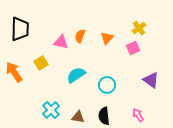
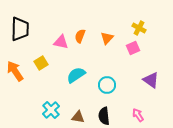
yellow cross: rotated 24 degrees counterclockwise
orange arrow: moved 1 px right, 1 px up
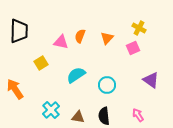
black trapezoid: moved 1 px left, 2 px down
orange arrow: moved 18 px down
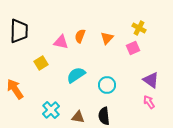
pink arrow: moved 11 px right, 13 px up
